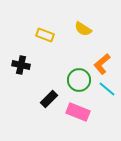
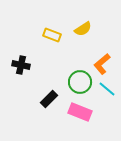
yellow semicircle: rotated 66 degrees counterclockwise
yellow rectangle: moved 7 px right
green circle: moved 1 px right, 2 px down
pink rectangle: moved 2 px right
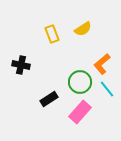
yellow rectangle: moved 1 px up; rotated 48 degrees clockwise
cyan line: rotated 12 degrees clockwise
black rectangle: rotated 12 degrees clockwise
pink rectangle: rotated 70 degrees counterclockwise
